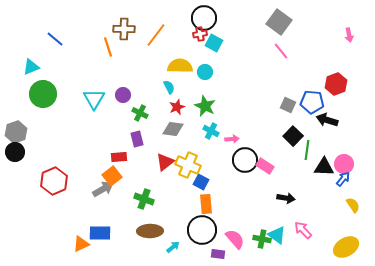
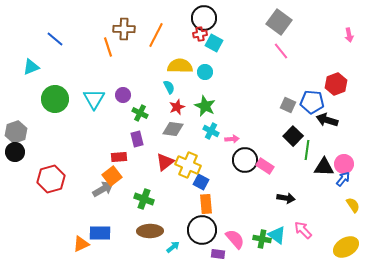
orange line at (156, 35): rotated 10 degrees counterclockwise
green circle at (43, 94): moved 12 px right, 5 px down
red hexagon at (54, 181): moved 3 px left, 2 px up; rotated 8 degrees clockwise
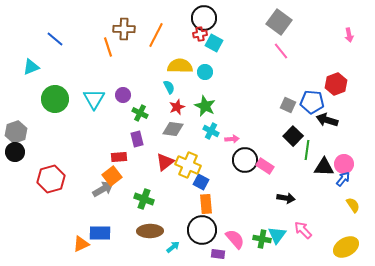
cyan triangle at (277, 235): rotated 30 degrees clockwise
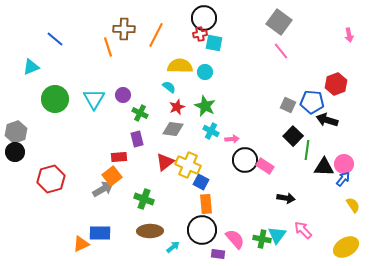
cyan square at (214, 43): rotated 18 degrees counterclockwise
cyan semicircle at (169, 87): rotated 24 degrees counterclockwise
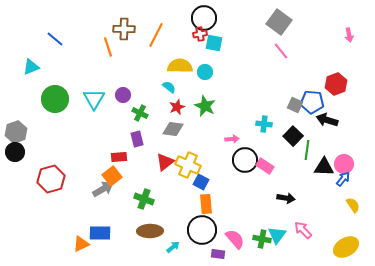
gray square at (288, 105): moved 7 px right
cyan cross at (211, 131): moved 53 px right, 7 px up; rotated 21 degrees counterclockwise
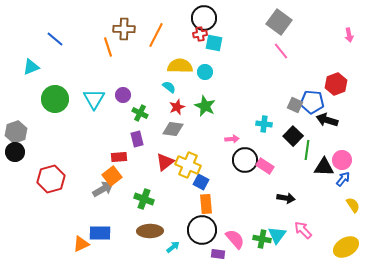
pink circle at (344, 164): moved 2 px left, 4 px up
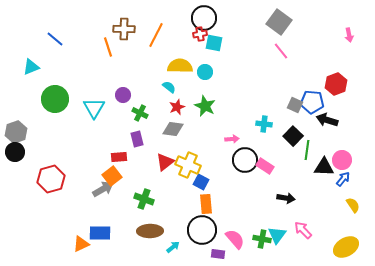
cyan triangle at (94, 99): moved 9 px down
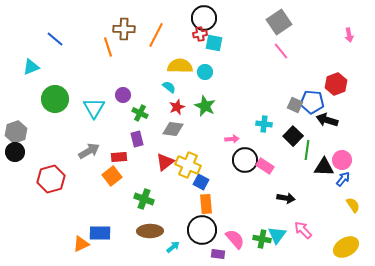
gray square at (279, 22): rotated 20 degrees clockwise
gray arrow at (103, 189): moved 14 px left, 38 px up
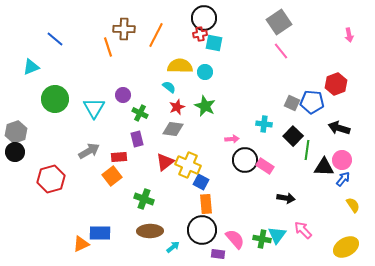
gray square at (295, 105): moved 3 px left, 2 px up
black arrow at (327, 120): moved 12 px right, 8 px down
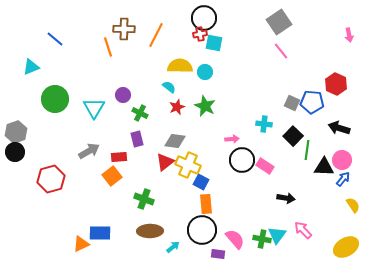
red hexagon at (336, 84): rotated 15 degrees counterclockwise
gray diamond at (173, 129): moved 2 px right, 12 px down
black circle at (245, 160): moved 3 px left
